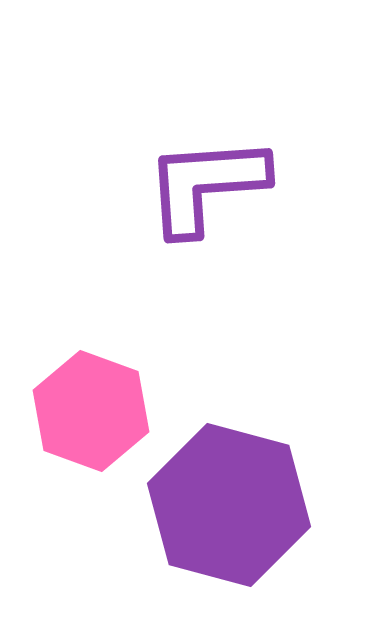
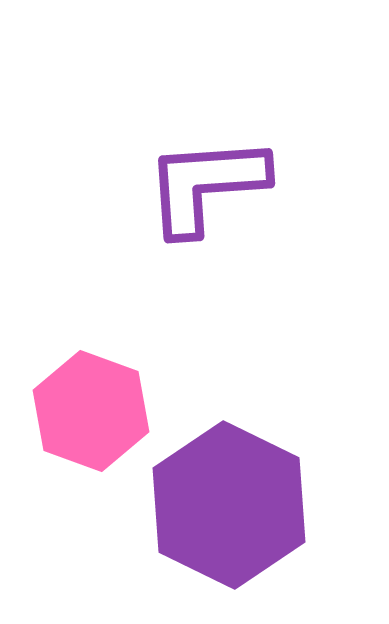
purple hexagon: rotated 11 degrees clockwise
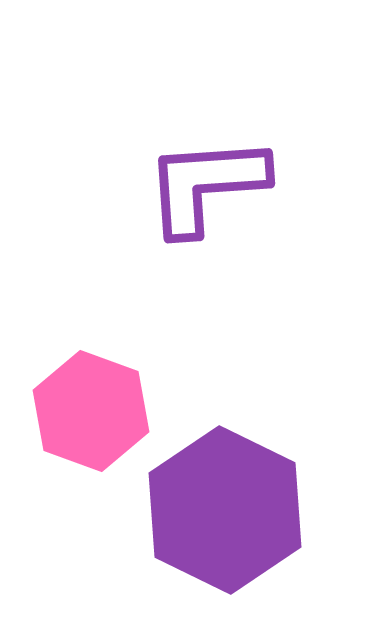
purple hexagon: moved 4 px left, 5 px down
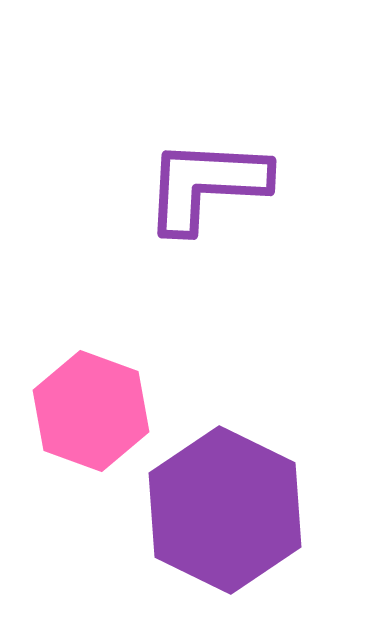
purple L-shape: rotated 7 degrees clockwise
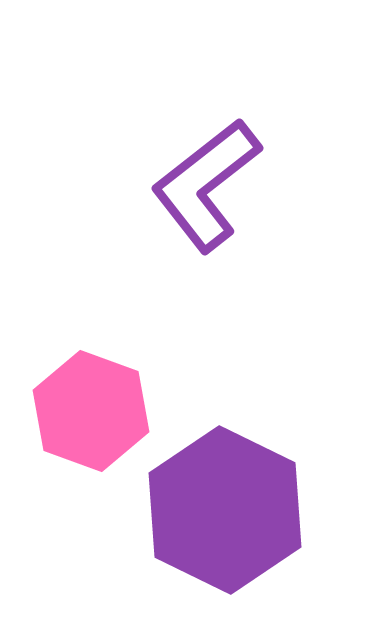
purple L-shape: rotated 41 degrees counterclockwise
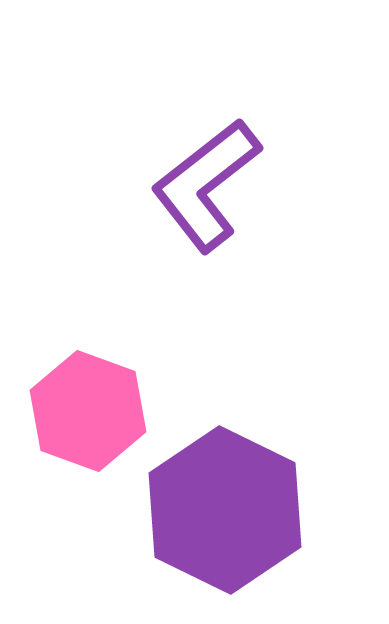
pink hexagon: moved 3 px left
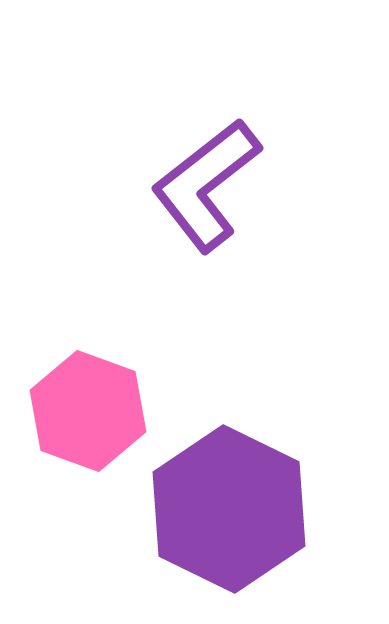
purple hexagon: moved 4 px right, 1 px up
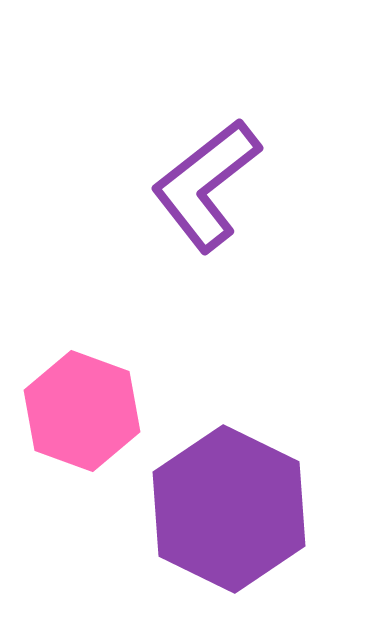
pink hexagon: moved 6 px left
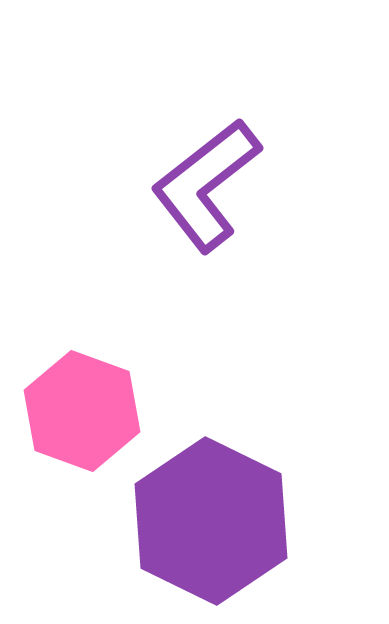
purple hexagon: moved 18 px left, 12 px down
